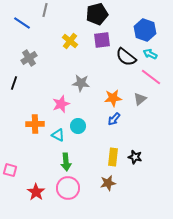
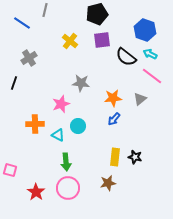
pink line: moved 1 px right, 1 px up
yellow rectangle: moved 2 px right
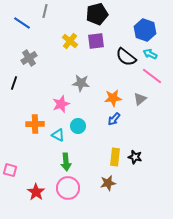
gray line: moved 1 px down
purple square: moved 6 px left, 1 px down
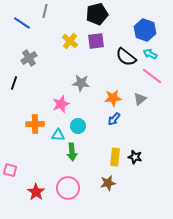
cyan triangle: rotated 24 degrees counterclockwise
green arrow: moved 6 px right, 10 px up
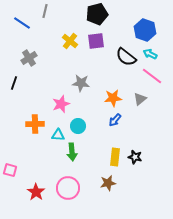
blue arrow: moved 1 px right, 1 px down
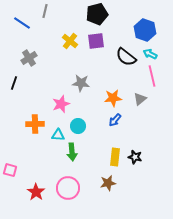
pink line: rotated 40 degrees clockwise
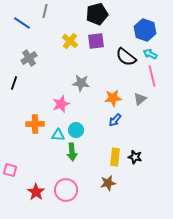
cyan circle: moved 2 px left, 4 px down
pink circle: moved 2 px left, 2 px down
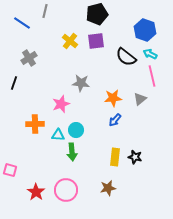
brown star: moved 5 px down
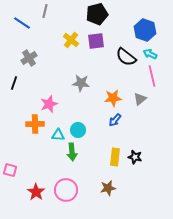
yellow cross: moved 1 px right, 1 px up
pink star: moved 12 px left
cyan circle: moved 2 px right
